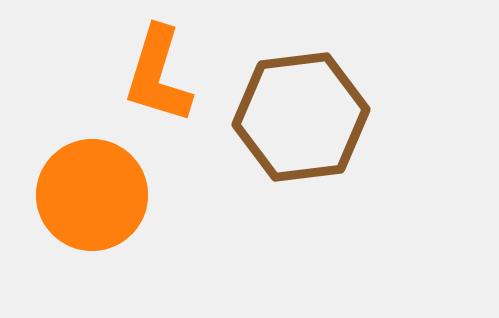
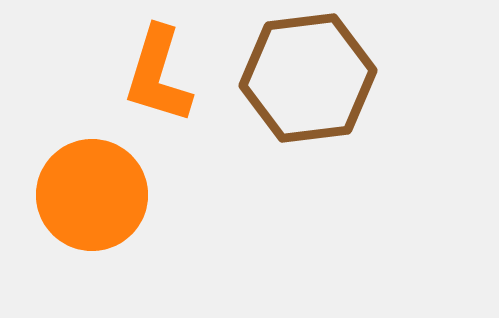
brown hexagon: moved 7 px right, 39 px up
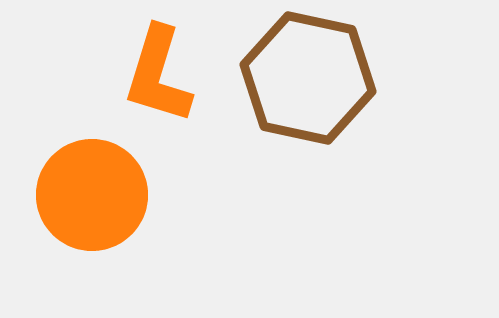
brown hexagon: rotated 19 degrees clockwise
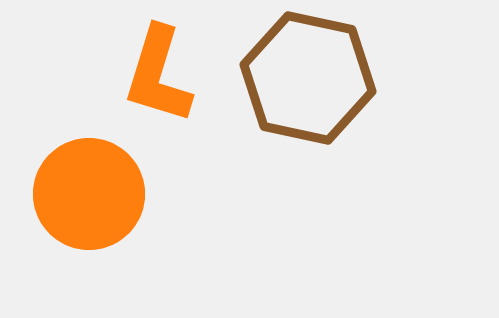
orange circle: moved 3 px left, 1 px up
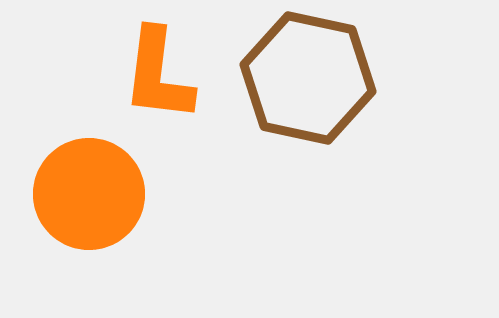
orange L-shape: rotated 10 degrees counterclockwise
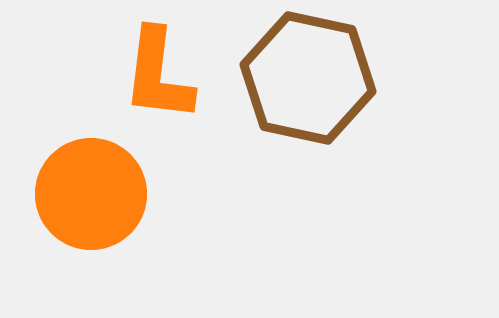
orange circle: moved 2 px right
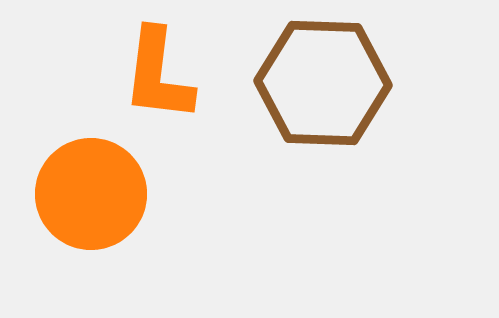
brown hexagon: moved 15 px right, 5 px down; rotated 10 degrees counterclockwise
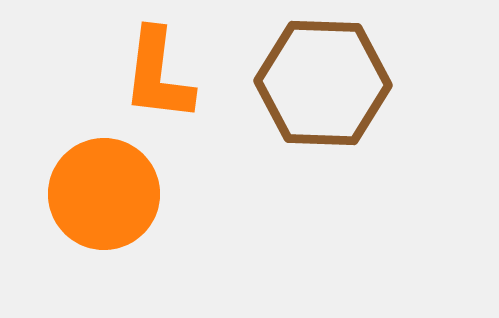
orange circle: moved 13 px right
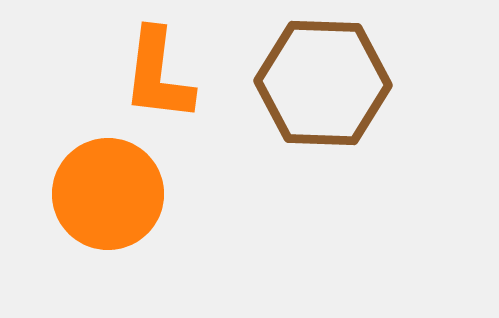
orange circle: moved 4 px right
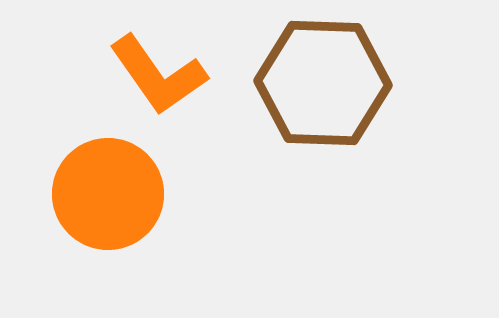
orange L-shape: rotated 42 degrees counterclockwise
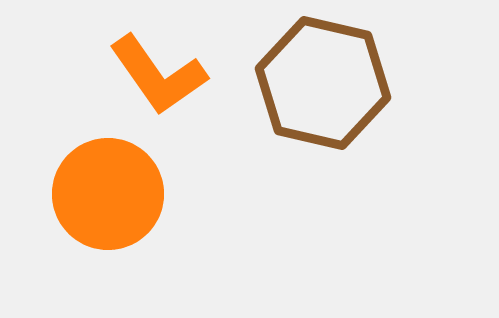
brown hexagon: rotated 11 degrees clockwise
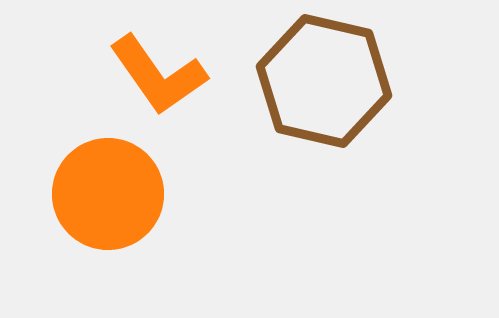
brown hexagon: moved 1 px right, 2 px up
